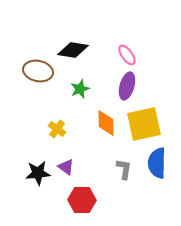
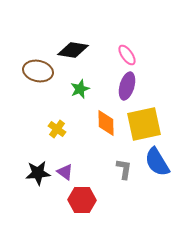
blue semicircle: moved 1 px up; rotated 32 degrees counterclockwise
purple triangle: moved 1 px left, 5 px down
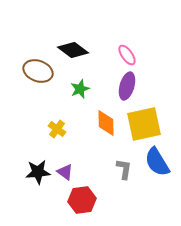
black diamond: rotated 28 degrees clockwise
brown ellipse: rotated 8 degrees clockwise
black star: moved 1 px up
red hexagon: rotated 8 degrees counterclockwise
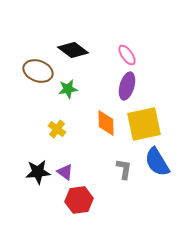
green star: moved 12 px left; rotated 12 degrees clockwise
red hexagon: moved 3 px left
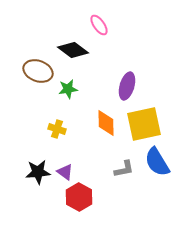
pink ellipse: moved 28 px left, 30 px up
yellow cross: rotated 18 degrees counterclockwise
gray L-shape: rotated 70 degrees clockwise
red hexagon: moved 3 px up; rotated 24 degrees counterclockwise
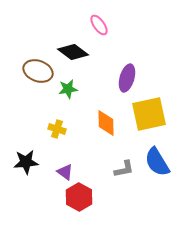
black diamond: moved 2 px down
purple ellipse: moved 8 px up
yellow square: moved 5 px right, 10 px up
black star: moved 12 px left, 10 px up
